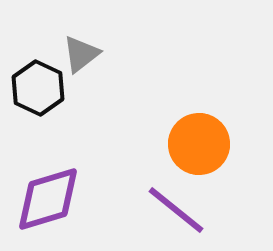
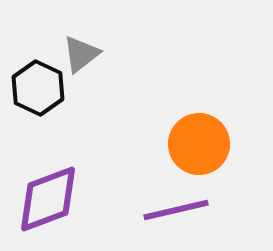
purple diamond: rotated 4 degrees counterclockwise
purple line: rotated 52 degrees counterclockwise
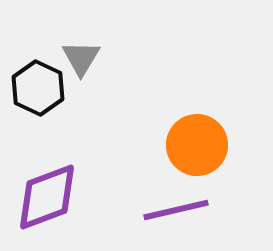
gray triangle: moved 4 px down; rotated 21 degrees counterclockwise
orange circle: moved 2 px left, 1 px down
purple diamond: moved 1 px left, 2 px up
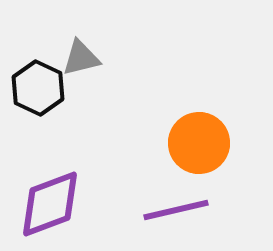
gray triangle: rotated 45 degrees clockwise
orange circle: moved 2 px right, 2 px up
purple diamond: moved 3 px right, 7 px down
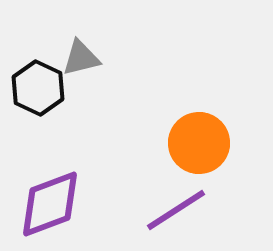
purple line: rotated 20 degrees counterclockwise
